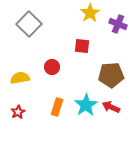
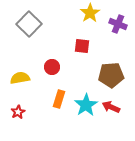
orange rectangle: moved 2 px right, 8 px up
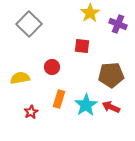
red star: moved 13 px right
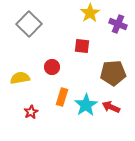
brown pentagon: moved 2 px right, 2 px up
orange rectangle: moved 3 px right, 2 px up
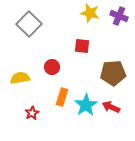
yellow star: rotated 24 degrees counterclockwise
purple cross: moved 1 px right, 8 px up
red star: moved 1 px right, 1 px down
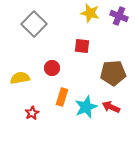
gray square: moved 5 px right
red circle: moved 1 px down
cyan star: moved 2 px down; rotated 10 degrees clockwise
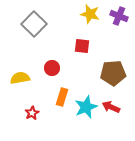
yellow star: moved 1 px down
